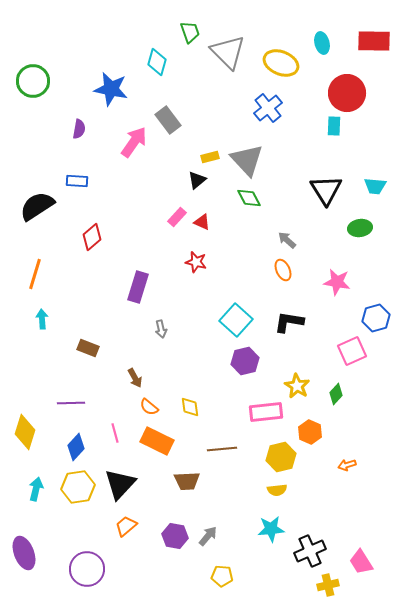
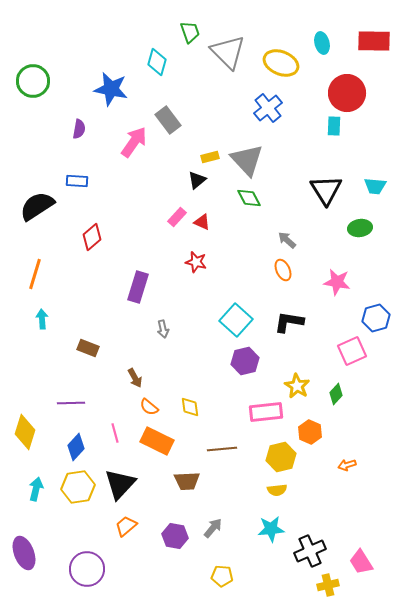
gray arrow at (161, 329): moved 2 px right
gray arrow at (208, 536): moved 5 px right, 8 px up
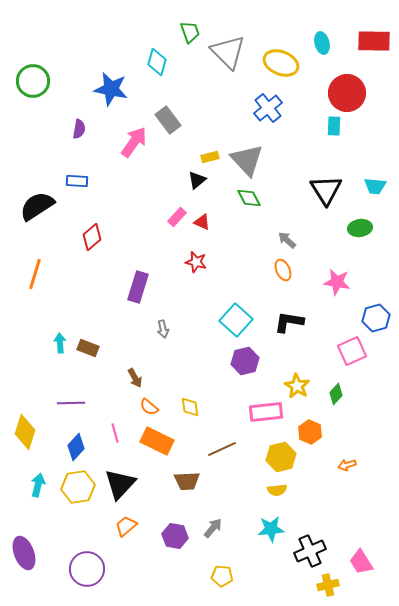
cyan arrow at (42, 319): moved 18 px right, 24 px down
brown line at (222, 449): rotated 20 degrees counterclockwise
cyan arrow at (36, 489): moved 2 px right, 4 px up
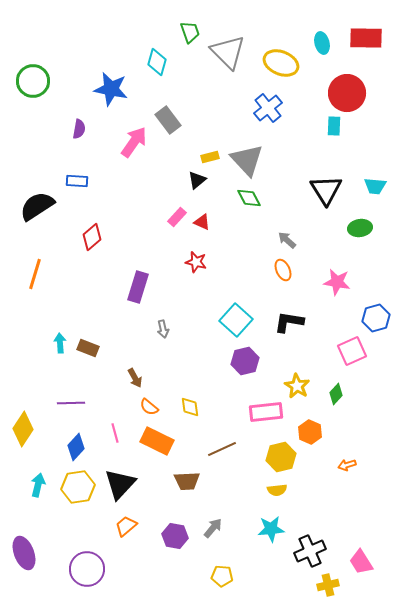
red rectangle at (374, 41): moved 8 px left, 3 px up
yellow diamond at (25, 432): moved 2 px left, 3 px up; rotated 16 degrees clockwise
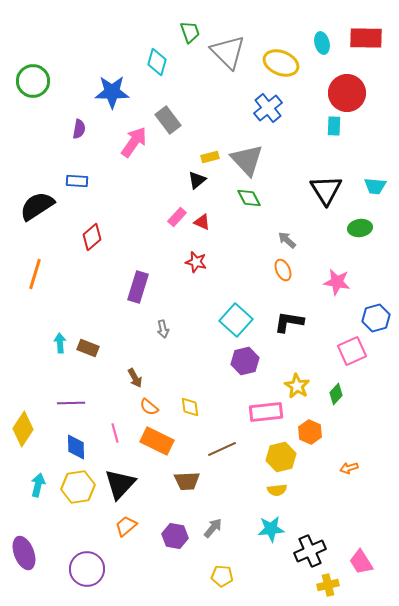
blue star at (111, 89): moved 1 px right, 3 px down; rotated 12 degrees counterclockwise
blue diamond at (76, 447): rotated 44 degrees counterclockwise
orange arrow at (347, 465): moved 2 px right, 3 px down
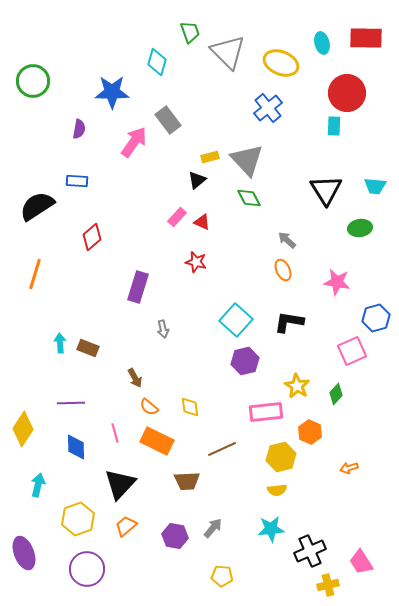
yellow hexagon at (78, 487): moved 32 px down; rotated 12 degrees counterclockwise
